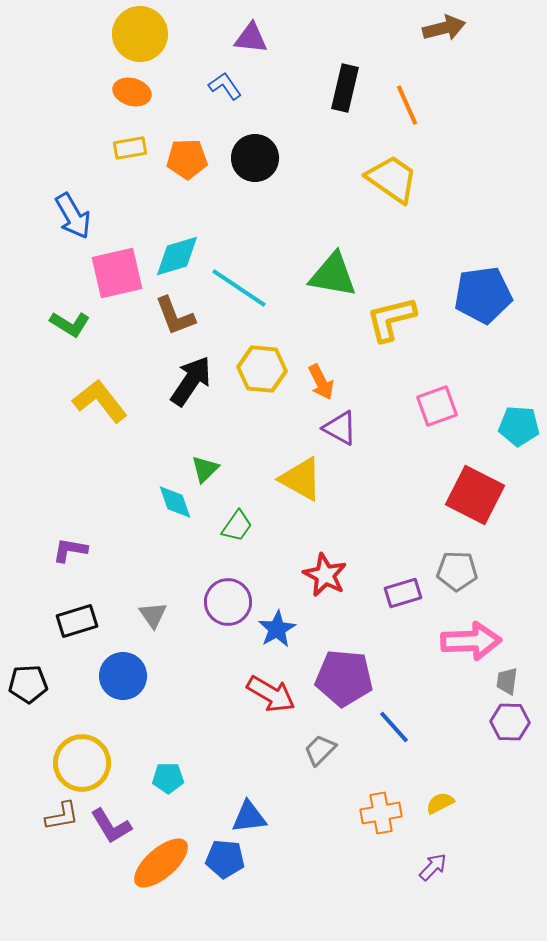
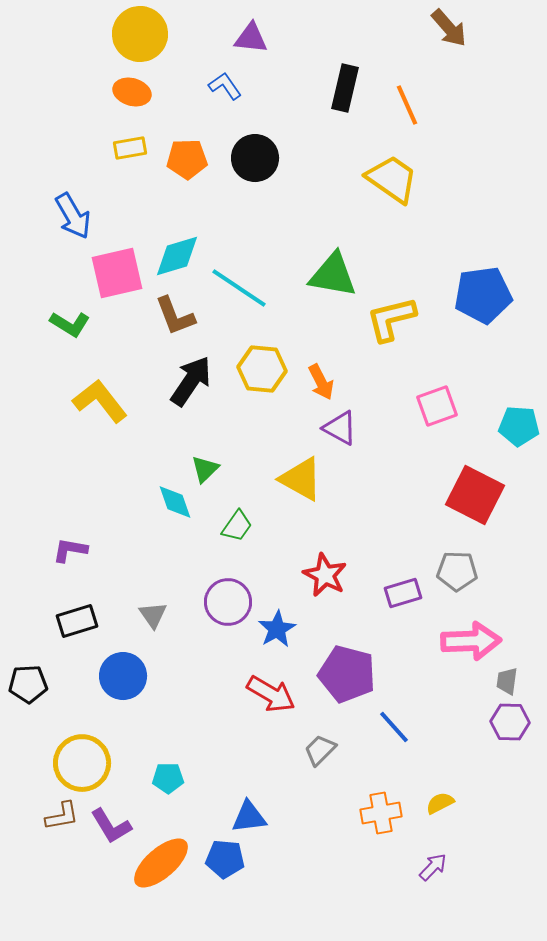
brown arrow at (444, 28): moved 5 px right; rotated 63 degrees clockwise
purple pentagon at (344, 678): moved 3 px right, 4 px up; rotated 10 degrees clockwise
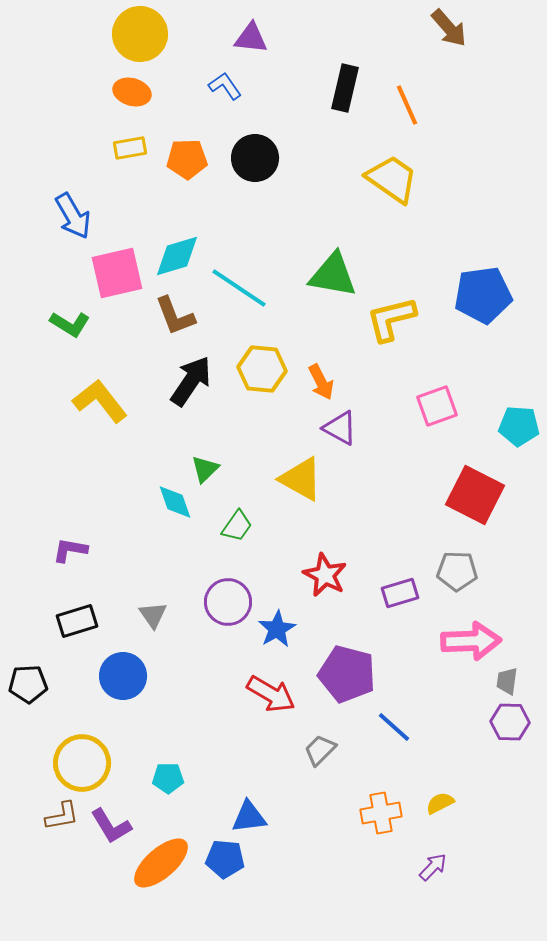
purple rectangle at (403, 593): moved 3 px left
blue line at (394, 727): rotated 6 degrees counterclockwise
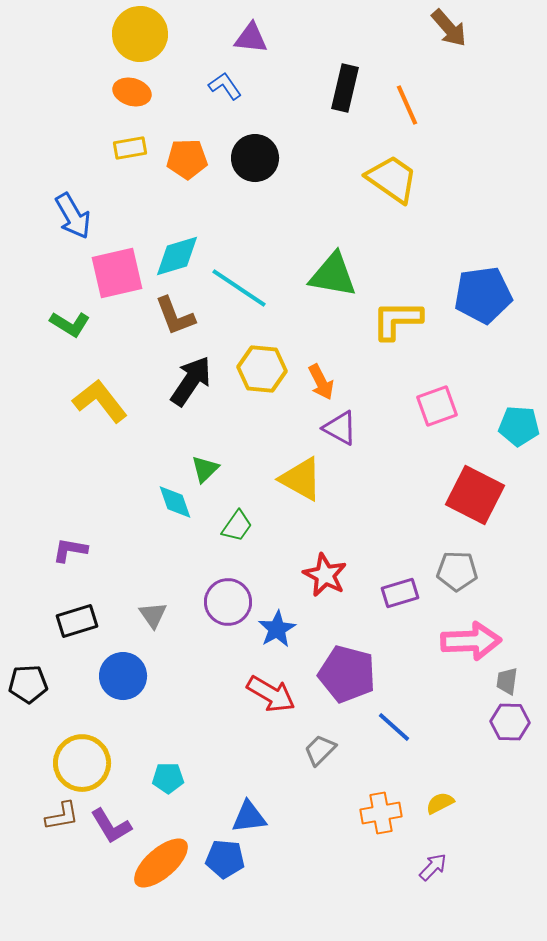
yellow L-shape at (391, 319): moved 6 px right, 1 px down; rotated 14 degrees clockwise
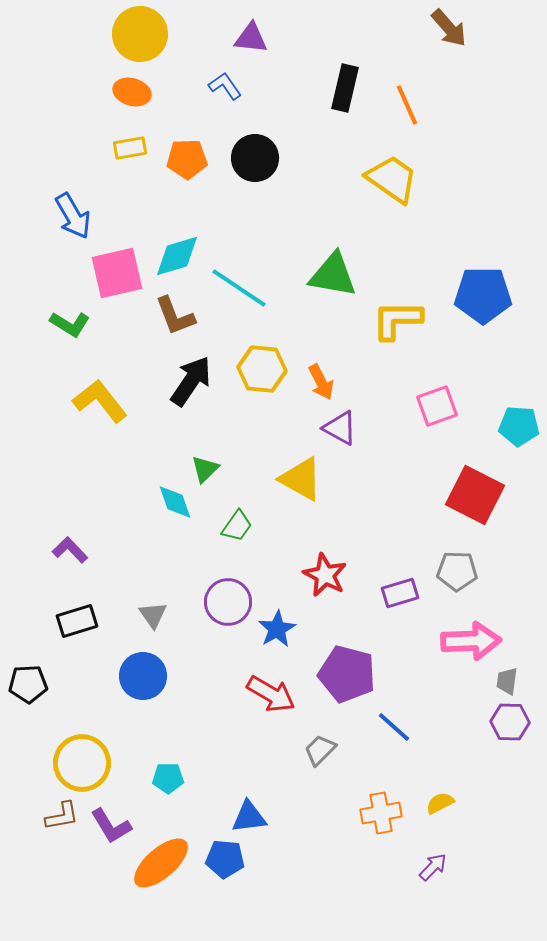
blue pentagon at (483, 295): rotated 8 degrees clockwise
purple L-shape at (70, 550): rotated 36 degrees clockwise
blue circle at (123, 676): moved 20 px right
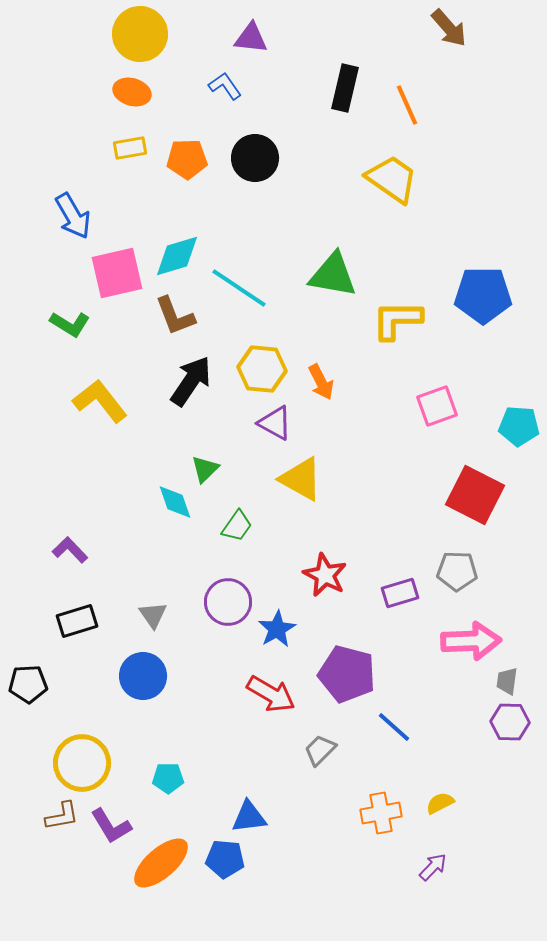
purple triangle at (340, 428): moved 65 px left, 5 px up
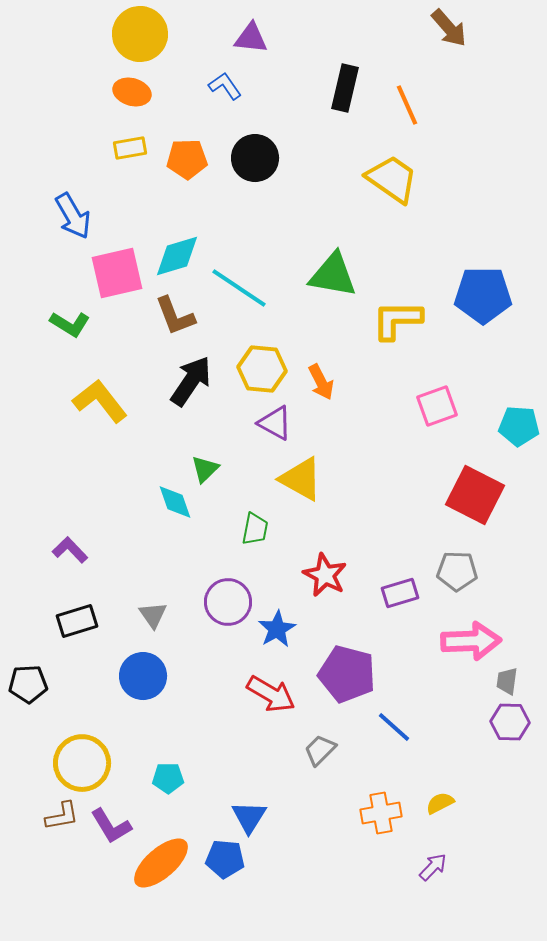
green trapezoid at (237, 526): moved 18 px right, 3 px down; rotated 24 degrees counterclockwise
blue triangle at (249, 817): rotated 51 degrees counterclockwise
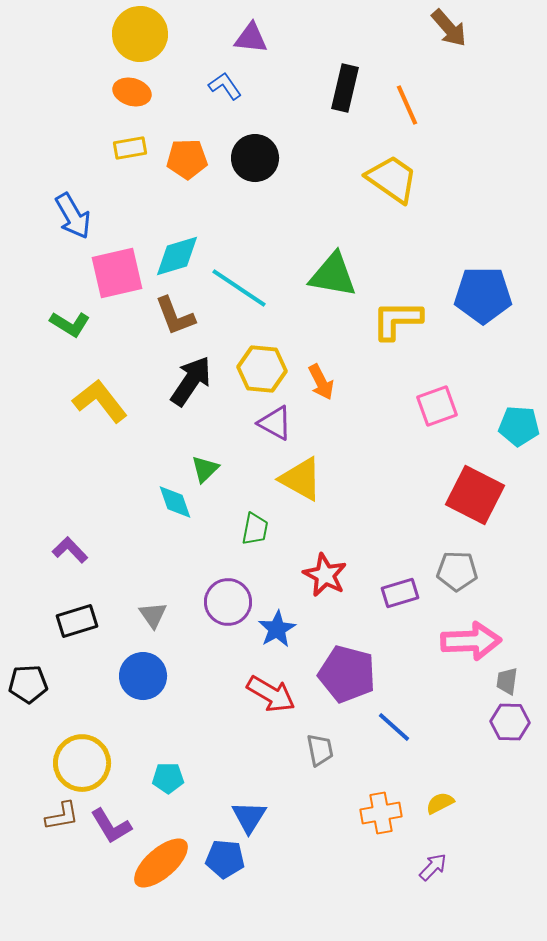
gray trapezoid at (320, 750): rotated 124 degrees clockwise
